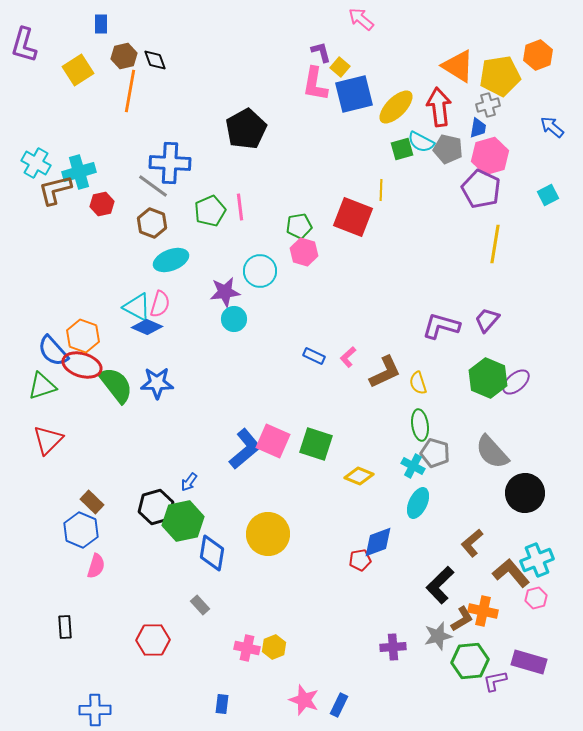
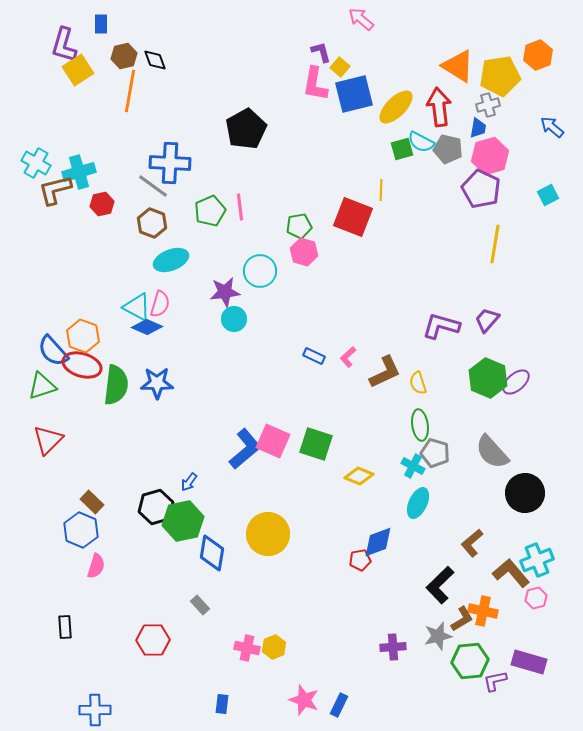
purple L-shape at (24, 45): moved 40 px right
green semicircle at (116, 385): rotated 45 degrees clockwise
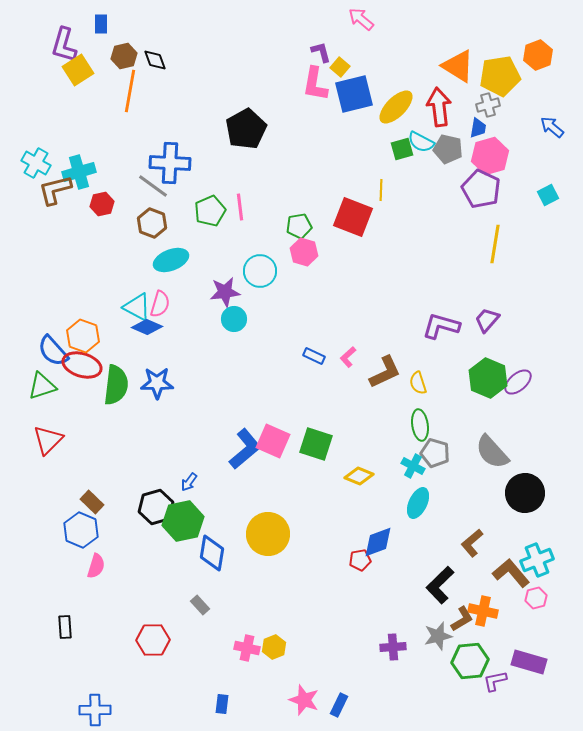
purple ellipse at (516, 382): moved 2 px right
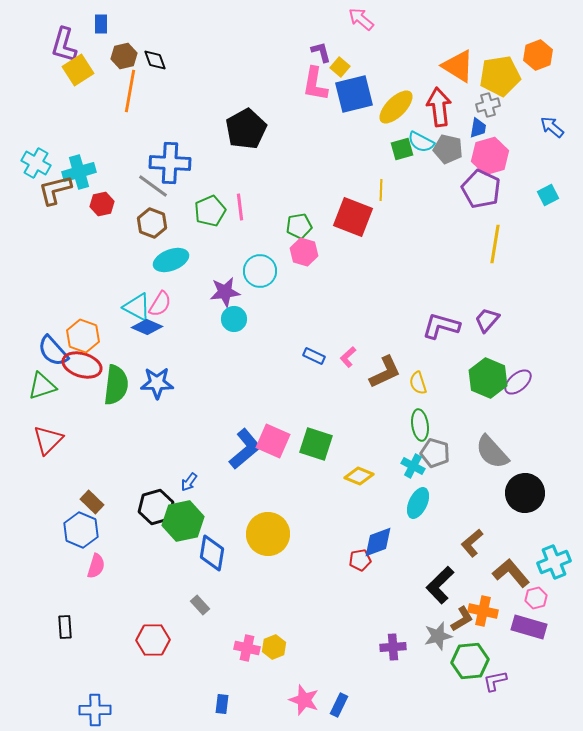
pink semicircle at (160, 304): rotated 16 degrees clockwise
cyan cross at (537, 560): moved 17 px right, 2 px down
purple rectangle at (529, 662): moved 35 px up
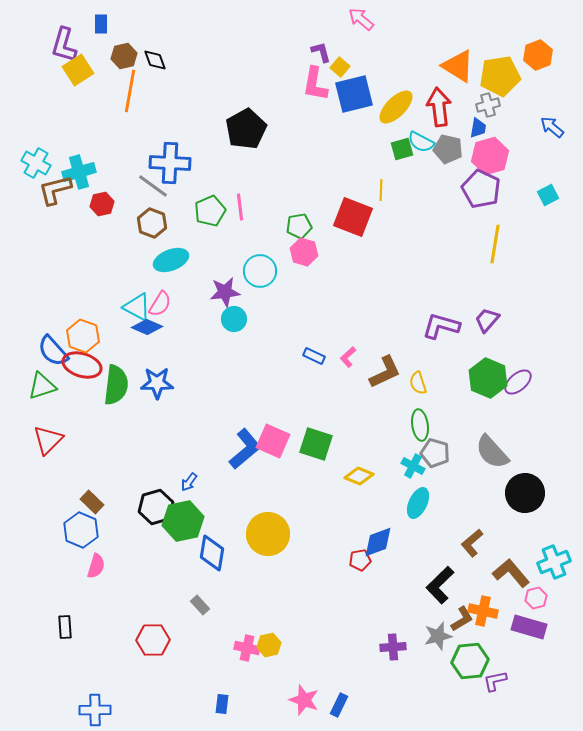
yellow hexagon at (274, 647): moved 5 px left, 2 px up; rotated 10 degrees clockwise
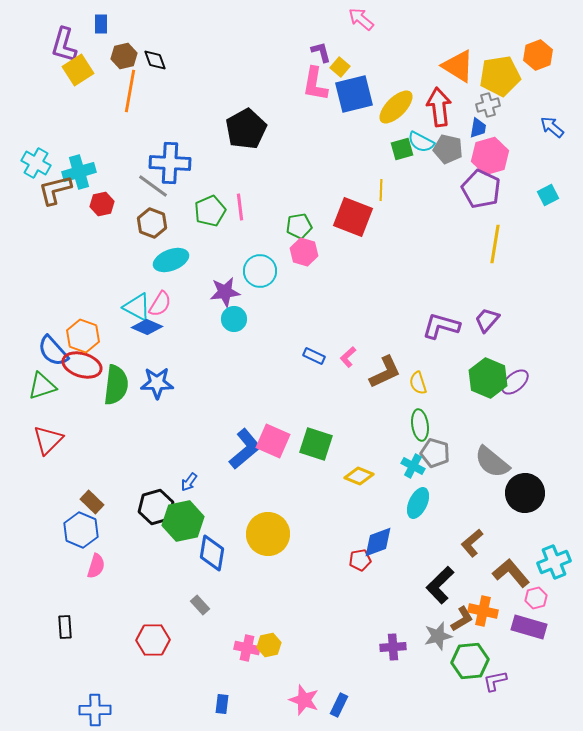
purple ellipse at (518, 382): moved 3 px left
gray semicircle at (492, 452): moved 10 px down; rotated 9 degrees counterclockwise
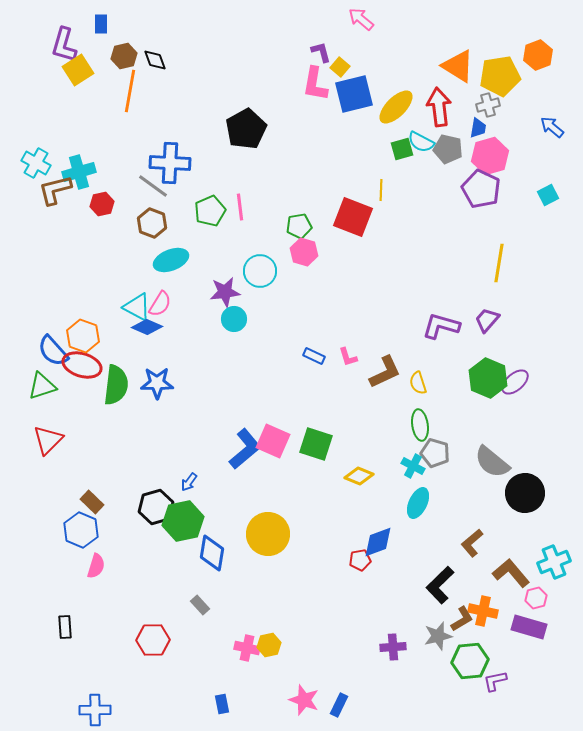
yellow line at (495, 244): moved 4 px right, 19 px down
pink L-shape at (348, 357): rotated 65 degrees counterclockwise
blue rectangle at (222, 704): rotated 18 degrees counterclockwise
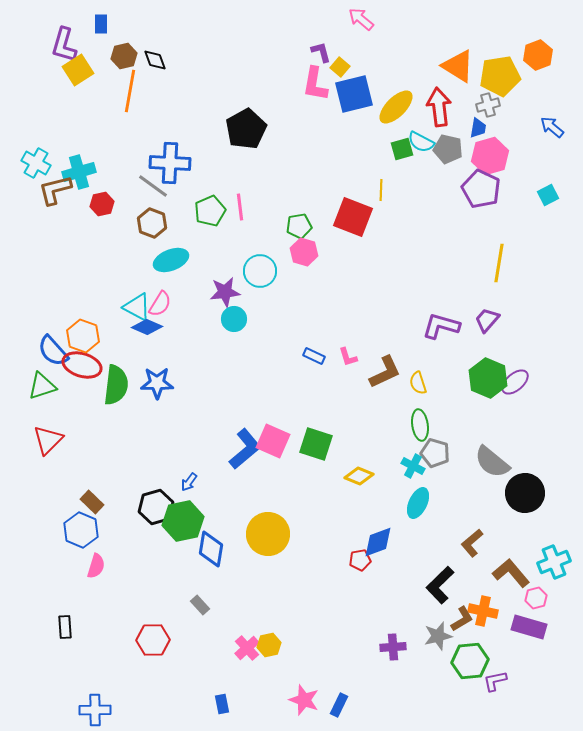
blue diamond at (212, 553): moved 1 px left, 4 px up
pink cross at (247, 648): rotated 35 degrees clockwise
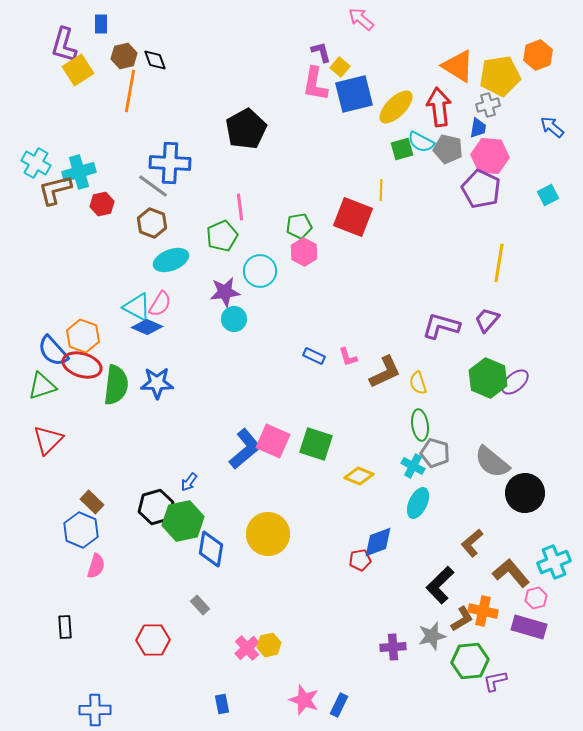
pink hexagon at (490, 156): rotated 21 degrees clockwise
green pentagon at (210, 211): moved 12 px right, 25 px down
pink hexagon at (304, 252): rotated 12 degrees clockwise
gray star at (438, 636): moved 6 px left
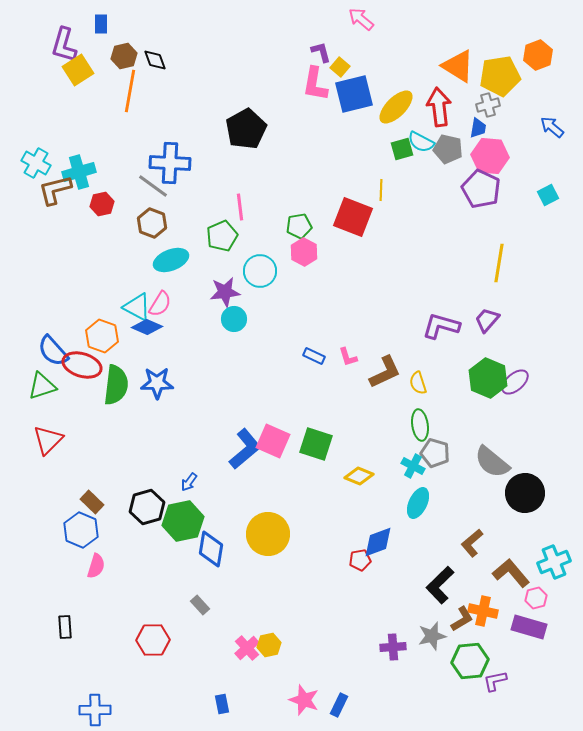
orange hexagon at (83, 336): moved 19 px right
black hexagon at (156, 507): moved 9 px left
